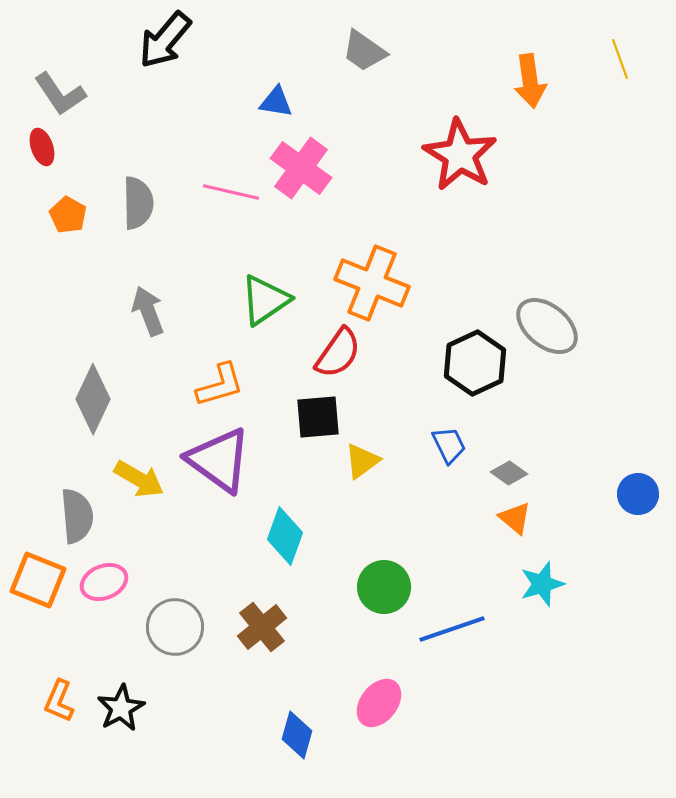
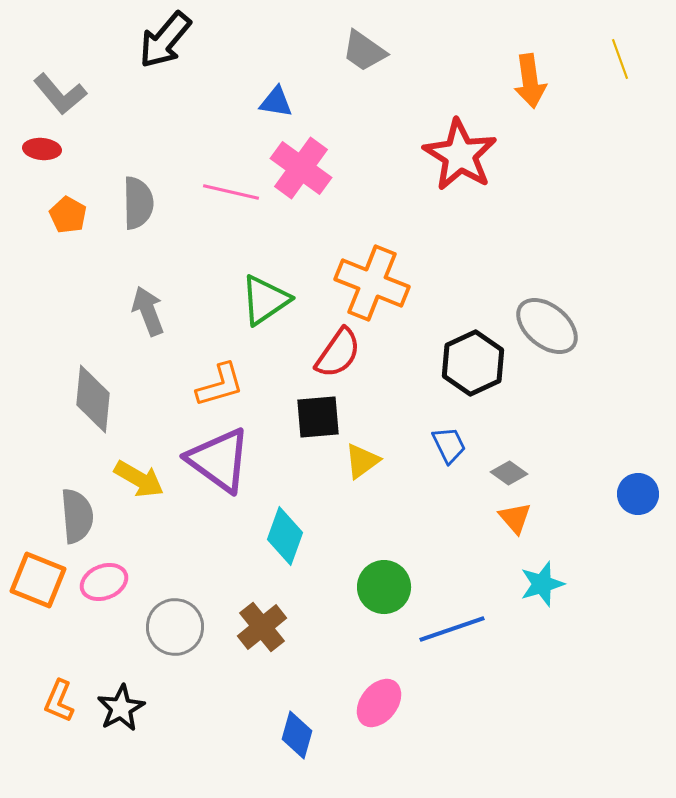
gray L-shape at (60, 94): rotated 6 degrees counterclockwise
red ellipse at (42, 147): moved 2 px down; rotated 66 degrees counterclockwise
black hexagon at (475, 363): moved 2 px left
gray diamond at (93, 399): rotated 20 degrees counterclockwise
orange triangle at (515, 518): rotated 9 degrees clockwise
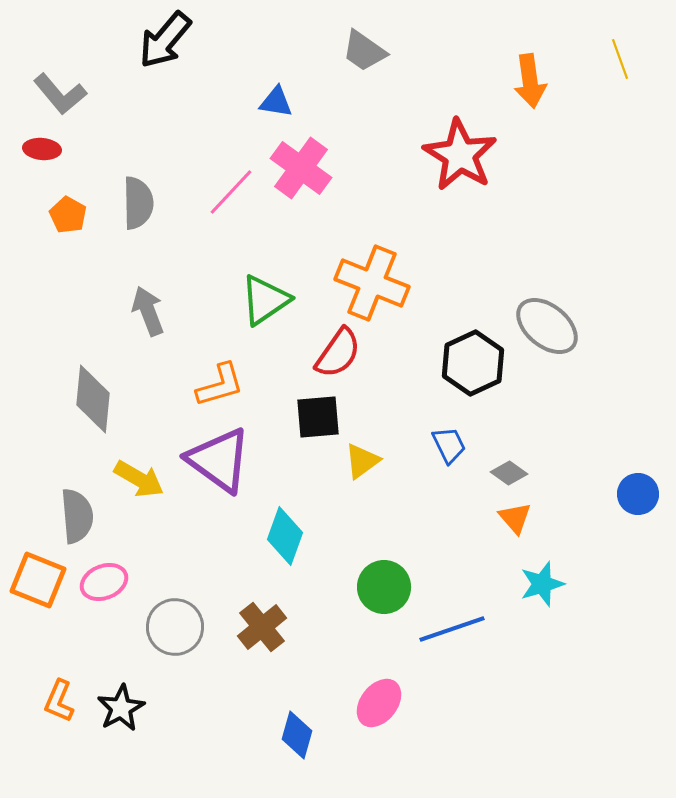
pink line at (231, 192): rotated 60 degrees counterclockwise
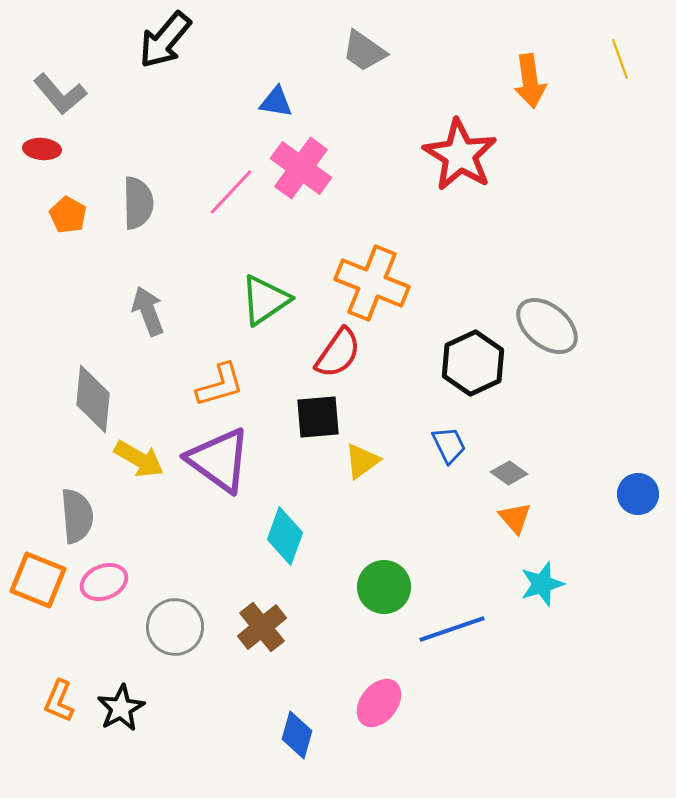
yellow arrow at (139, 479): moved 20 px up
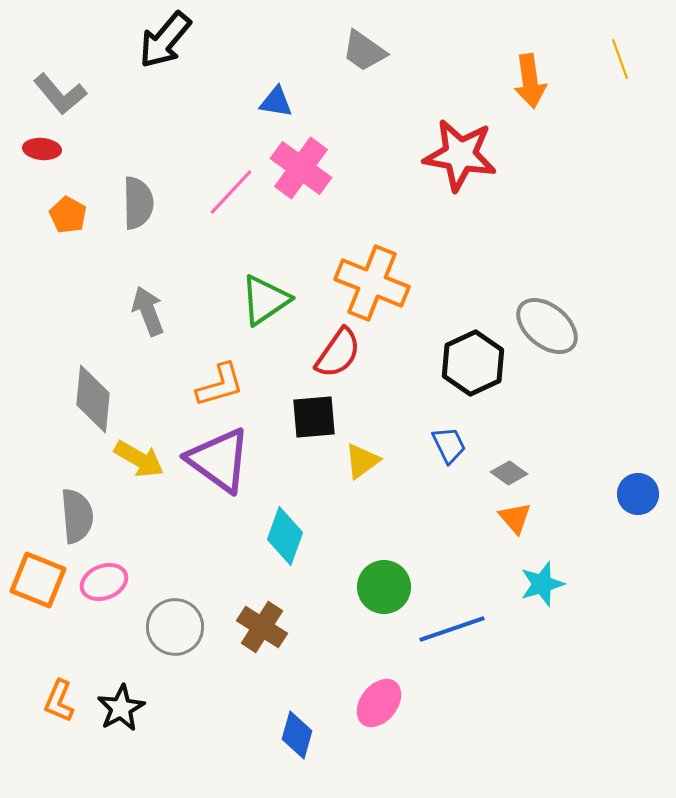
red star at (460, 155): rotated 22 degrees counterclockwise
black square at (318, 417): moved 4 px left
brown cross at (262, 627): rotated 18 degrees counterclockwise
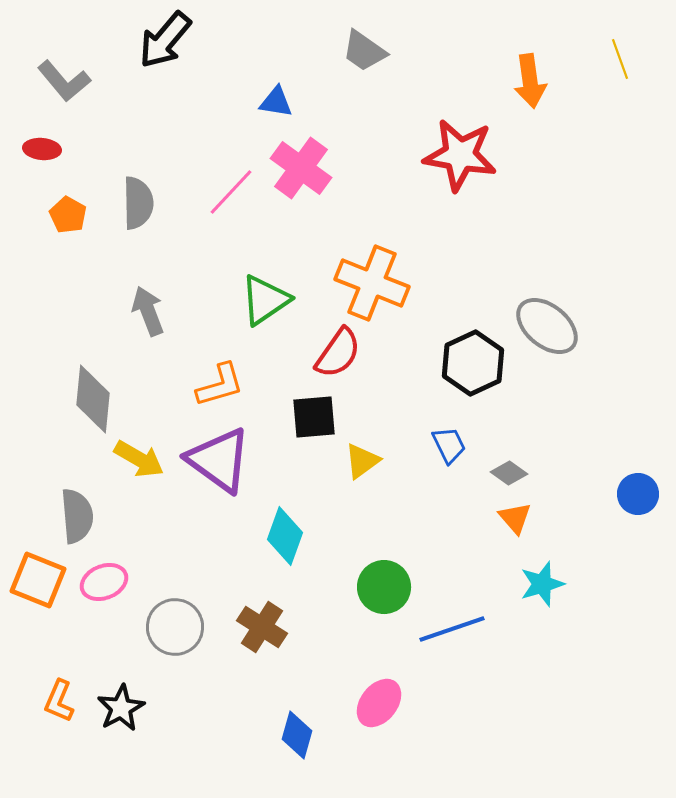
gray L-shape at (60, 94): moved 4 px right, 13 px up
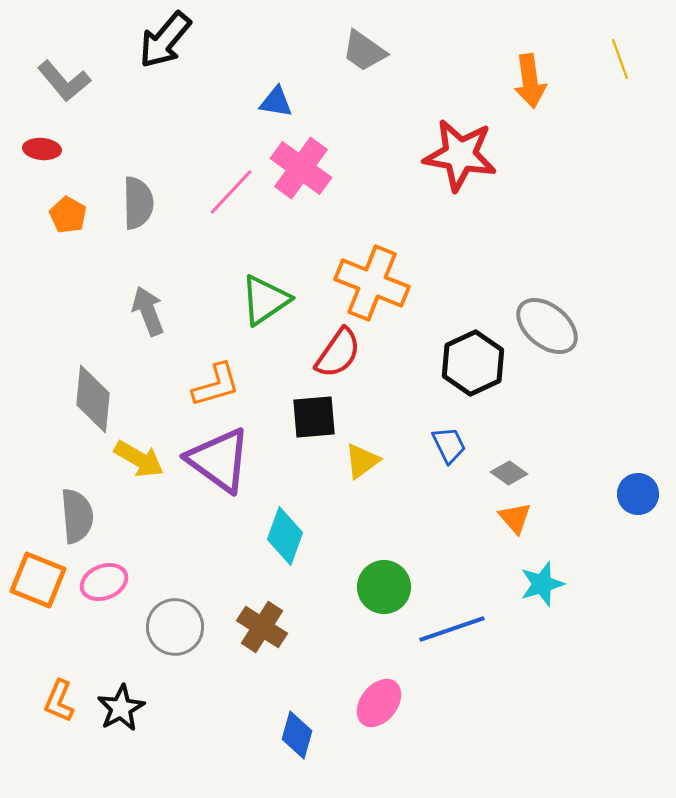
orange L-shape at (220, 385): moved 4 px left
